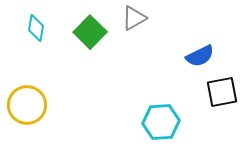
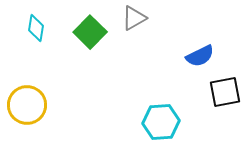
black square: moved 3 px right
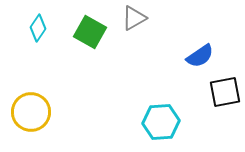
cyan diamond: moved 2 px right; rotated 24 degrees clockwise
green square: rotated 16 degrees counterclockwise
blue semicircle: rotated 8 degrees counterclockwise
yellow circle: moved 4 px right, 7 px down
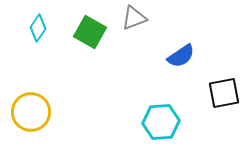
gray triangle: rotated 8 degrees clockwise
blue semicircle: moved 19 px left
black square: moved 1 px left, 1 px down
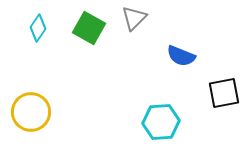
gray triangle: rotated 24 degrees counterclockwise
green square: moved 1 px left, 4 px up
blue semicircle: rotated 56 degrees clockwise
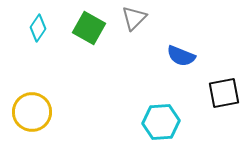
yellow circle: moved 1 px right
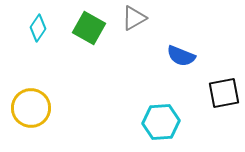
gray triangle: rotated 16 degrees clockwise
yellow circle: moved 1 px left, 4 px up
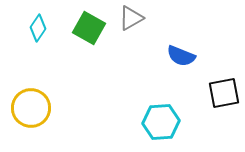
gray triangle: moved 3 px left
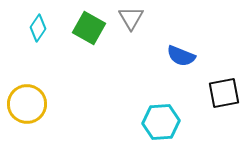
gray triangle: rotated 32 degrees counterclockwise
yellow circle: moved 4 px left, 4 px up
